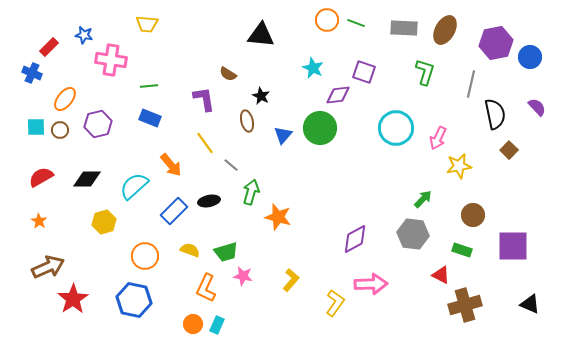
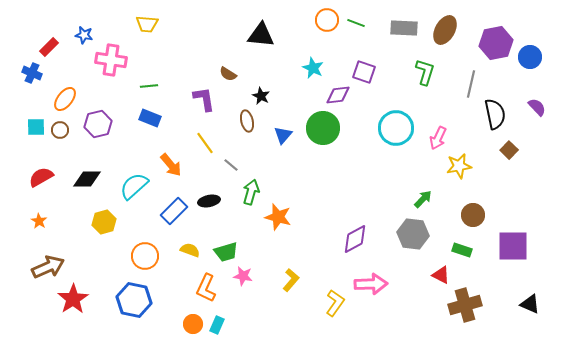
green circle at (320, 128): moved 3 px right
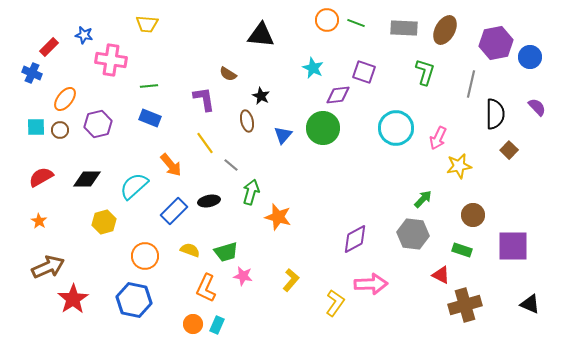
black semicircle at (495, 114): rotated 12 degrees clockwise
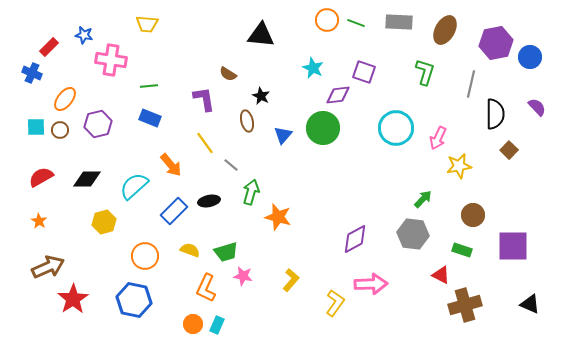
gray rectangle at (404, 28): moved 5 px left, 6 px up
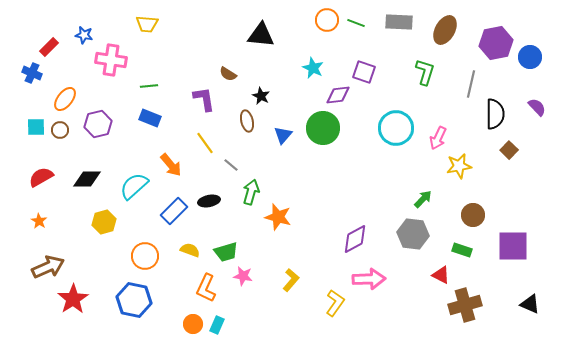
pink arrow at (371, 284): moved 2 px left, 5 px up
